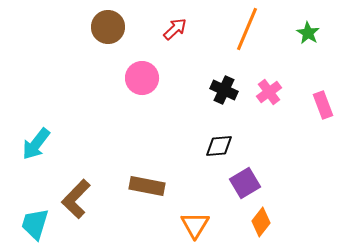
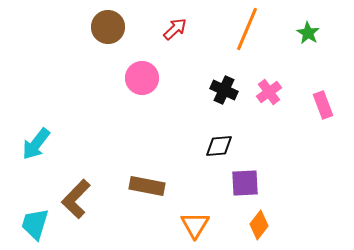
purple square: rotated 28 degrees clockwise
orange diamond: moved 2 px left, 3 px down
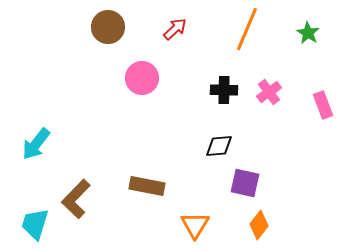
black cross: rotated 24 degrees counterclockwise
purple square: rotated 16 degrees clockwise
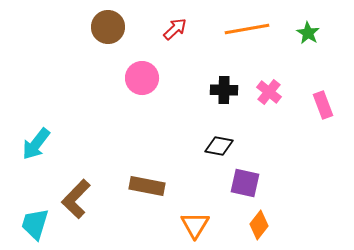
orange line: rotated 57 degrees clockwise
pink cross: rotated 15 degrees counterclockwise
black diamond: rotated 16 degrees clockwise
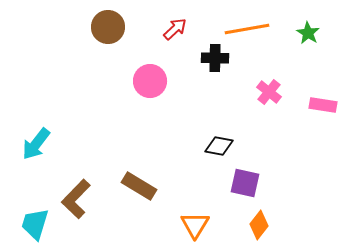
pink circle: moved 8 px right, 3 px down
black cross: moved 9 px left, 32 px up
pink rectangle: rotated 60 degrees counterclockwise
brown rectangle: moved 8 px left; rotated 20 degrees clockwise
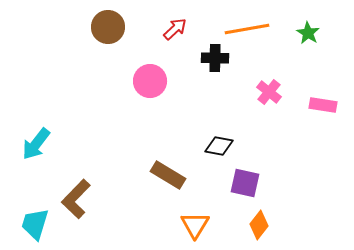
brown rectangle: moved 29 px right, 11 px up
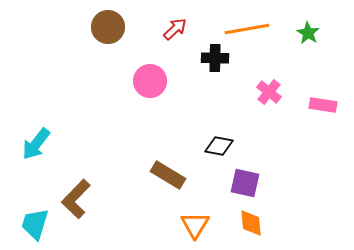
orange diamond: moved 8 px left, 2 px up; rotated 44 degrees counterclockwise
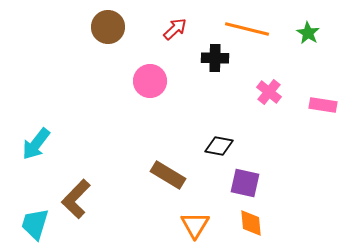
orange line: rotated 24 degrees clockwise
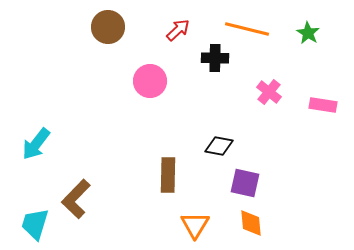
red arrow: moved 3 px right, 1 px down
brown rectangle: rotated 60 degrees clockwise
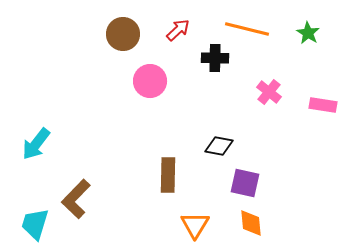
brown circle: moved 15 px right, 7 px down
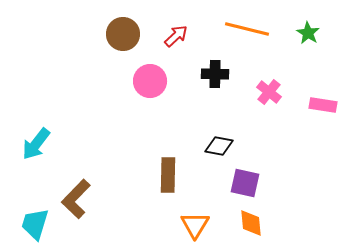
red arrow: moved 2 px left, 6 px down
black cross: moved 16 px down
